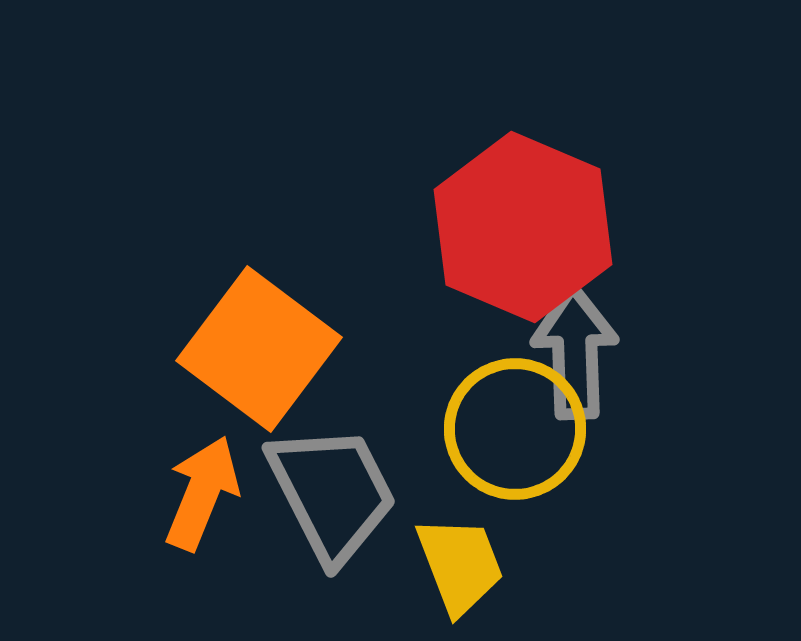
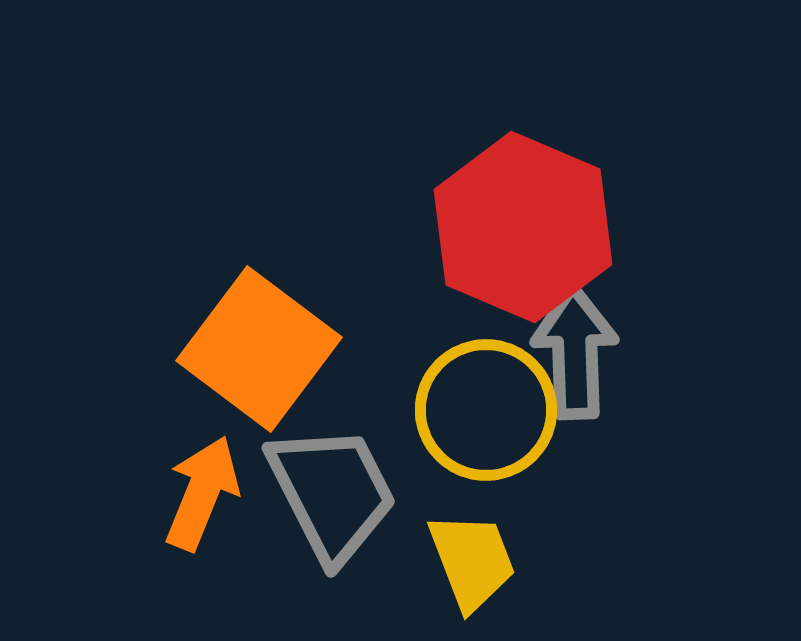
yellow circle: moved 29 px left, 19 px up
yellow trapezoid: moved 12 px right, 4 px up
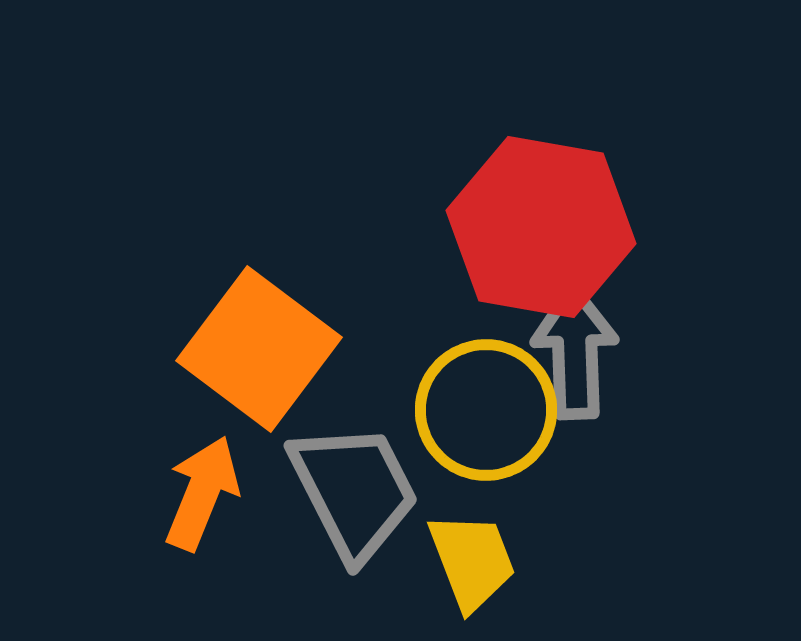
red hexagon: moved 18 px right; rotated 13 degrees counterclockwise
gray trapezoid: moved 22 px right, 2 px up
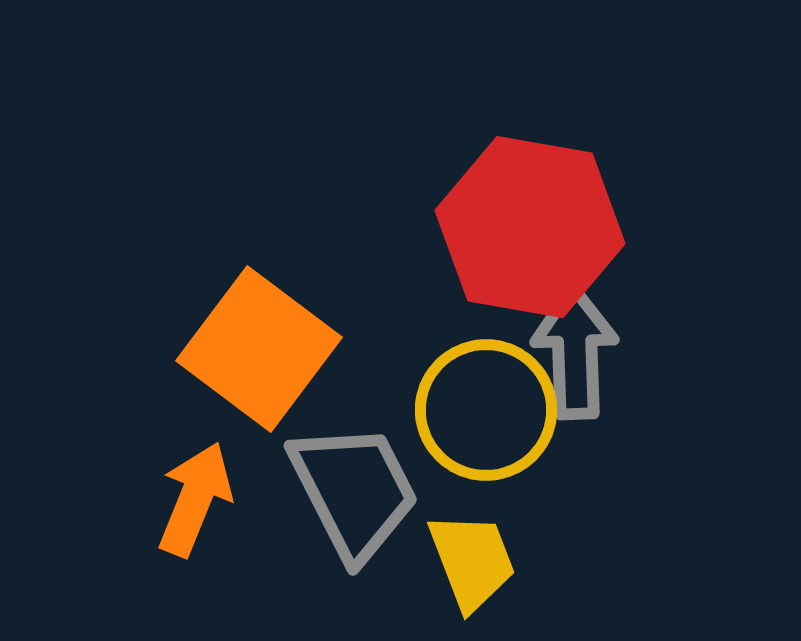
red hexagon: moved 11 px left
orange arrow: moved 7 px left, 6 px down
